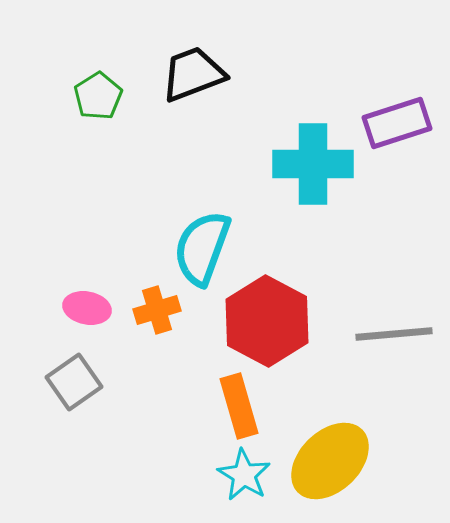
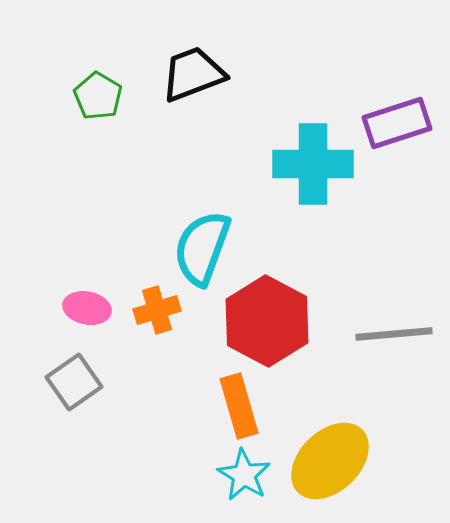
green pentagon: rotated 9 degrees counterclockwise
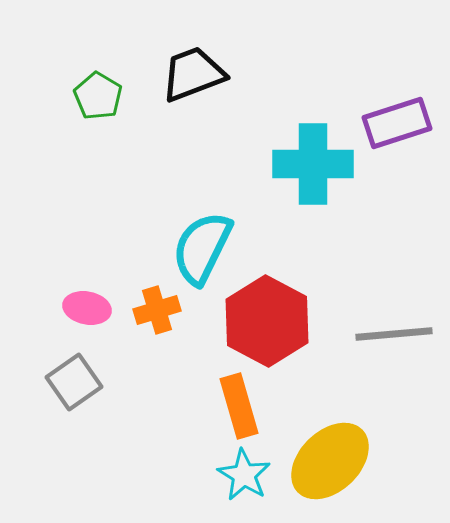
cyan semicircle: rotated 6 degrees clockwise
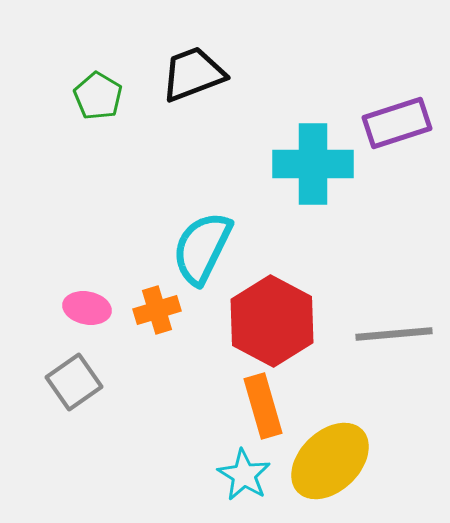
red hexagon: moved 5 px right
orange rectangle: moved 24 px right
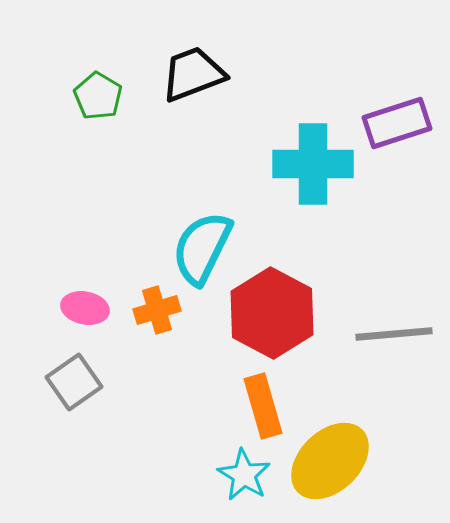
pink ellipse: moved 2 px left
red hexagon: moved 8 px up
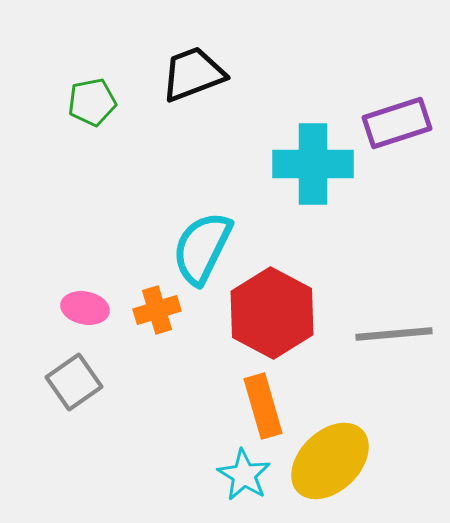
green pentagon: moved 6 px left, 6 px down; rotated 30 degrees clockwise
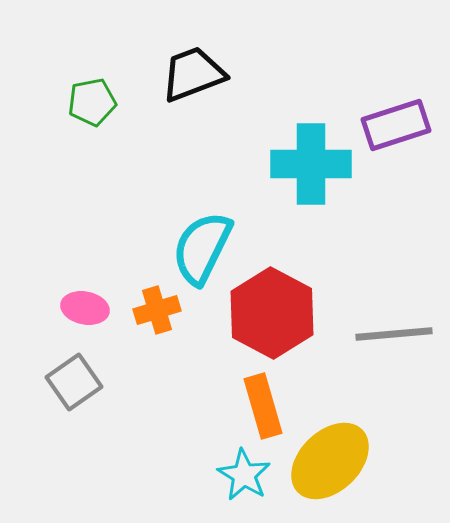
purple rectangle: moved 1 px left, 2 px down
cyan cross: moved 2 px left
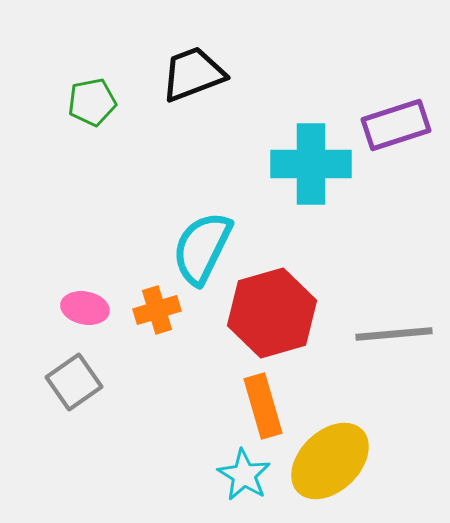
red hexagon: rotated 16 degrees clockwise
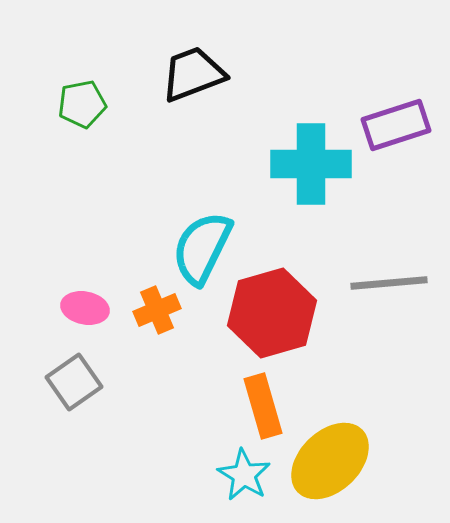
green pentagon: moved 10 px left, 2 px down
orange cross: rotated 6 degrees counterclockwise
gray line: moved 5 px left, 51 px up
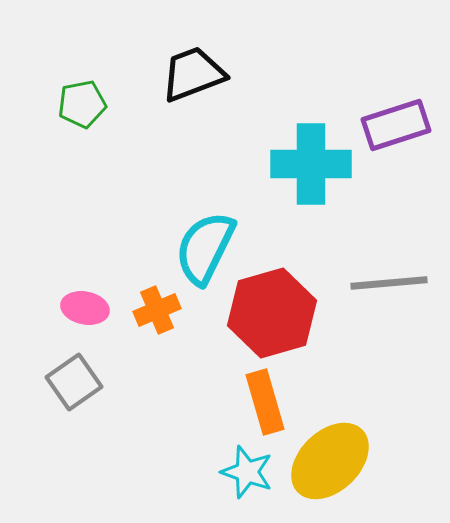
cyan semicircle: moved 3 px right
orange rectangle: moved 2 px right, 4 px up
cyan star: moved 3 px right, 3 px up; rotated 12 degrees counterclockwise
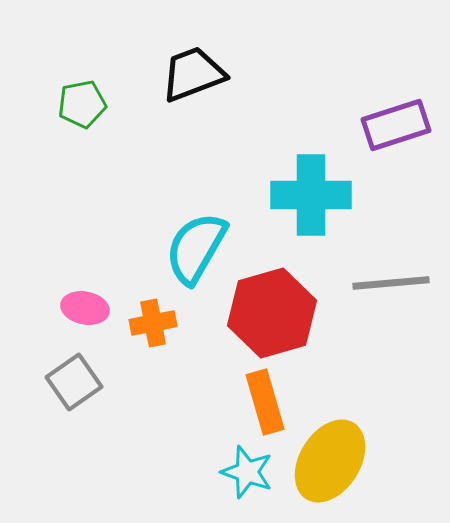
cyan cross: moved 31 px down
cyan semicircle: moved 9 px left; rotated 4 degrees clockwise
gray line: moved 2 px right
orange cross: moved 4 px left, 13 px down; rotated 12 degrees clockwise
yellow ellipse: rotated 14 degrees counterclockwise
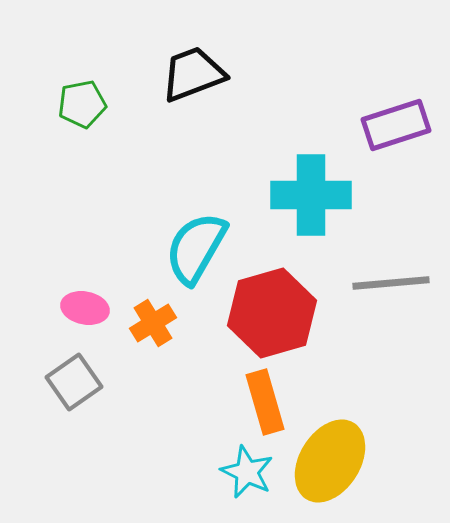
orange cross: rotated 21 degrees counterclockwise
cyan star: rotated 6 degrees clockwise
